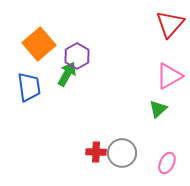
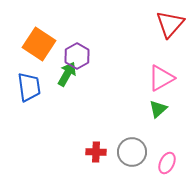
orange square: rotated 16 degrees counterclockwise
pink triangle: moved 8 px left, 2 px down
gray circle: moved 10 px right, 1 px up
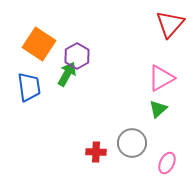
gray circle: moved 9 px up
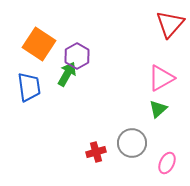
red cross: rotated 18 degrees counterclockwise
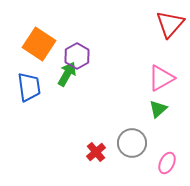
red cross: rotated 24 degrees counterclockwise
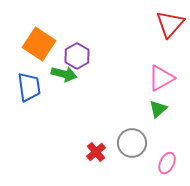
green arrow: moved 3 px left; rotated 75 degrees clockwise
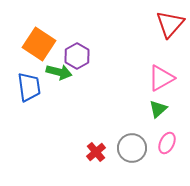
green arrow: moved 5 px left, 2 px up
gray circle: moved 5 px down
pink ellipse: moved 20 px up
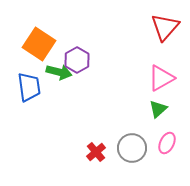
red triangle: moved 5 px left, 3 px down
purple hexagon: moved 4 px down
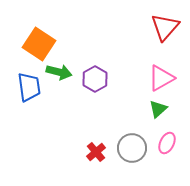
purple hexagon: moved 18 px right, 19 px down
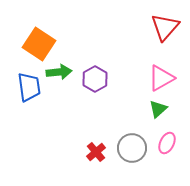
green arrow: rotated 20 degrees counterclockwise
